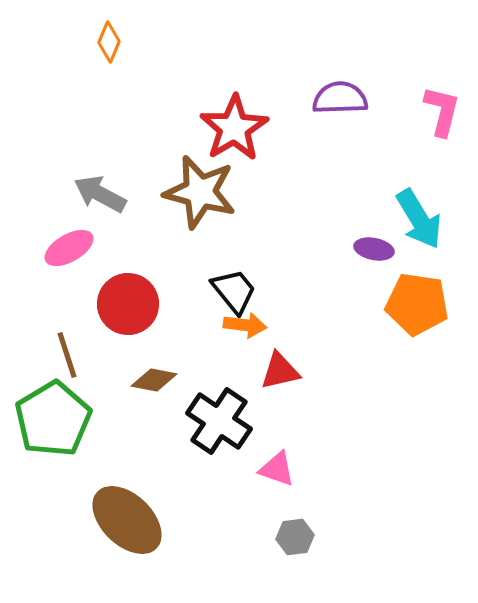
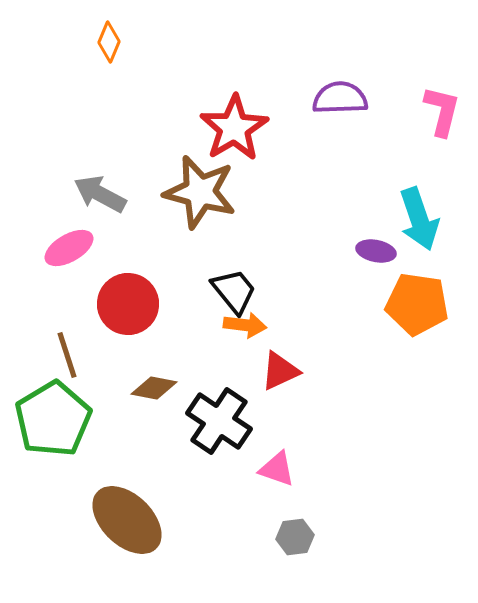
cyan arrow: rotated 12 degrees clockwise
purple ellipse: moved 2 px right, 2 px down
red triangle: rotated 12 degrees counterclockwise
brown diamond: moved 8 px down
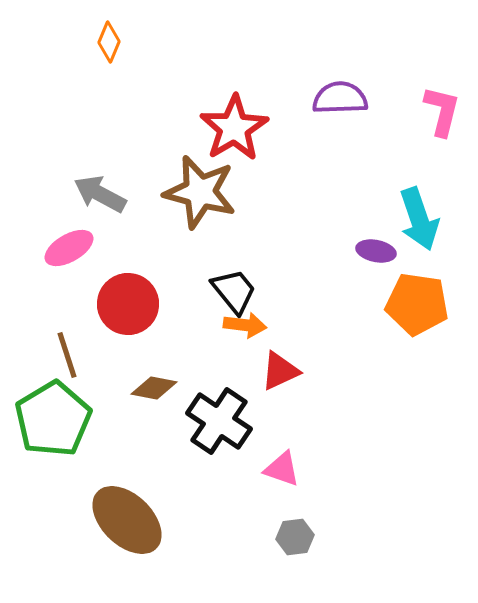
pink triangle: moved 5 px right
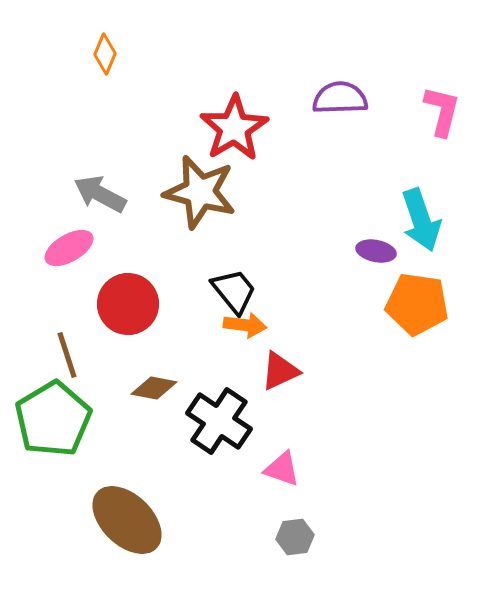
orange diamond: moved 4 px left, 12 px down
cyan arrow: moved 2 px right, 1 px down
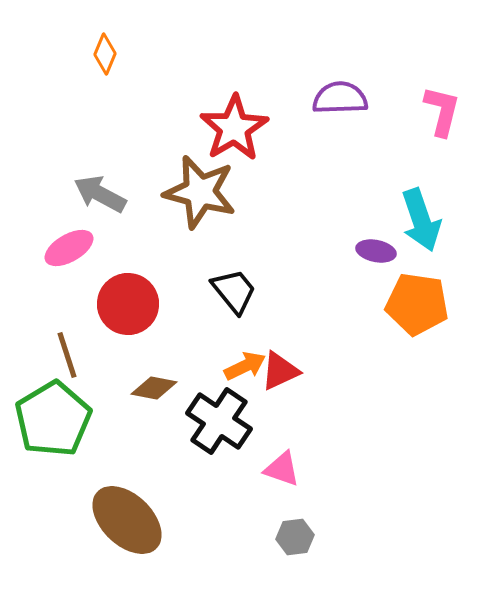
orange arrow: moved 41 px down; rotated 33 degrees counterclockwise
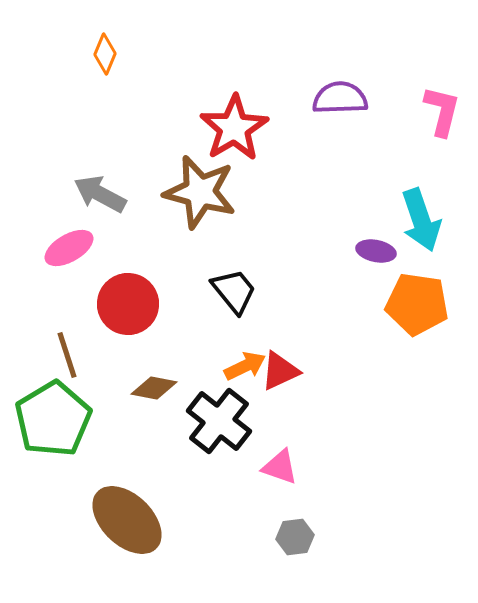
black cross: rotated 4 degrees clockwise
pink triangle: moved 2 px left, 2 px up
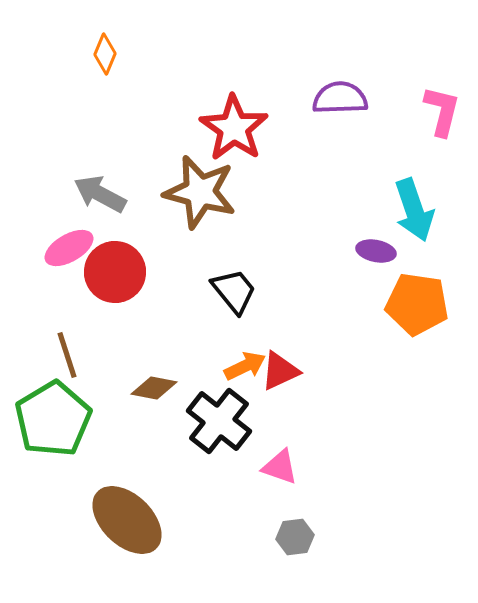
red star: rotated 6 degrees counterclockwise
cyan arrow: moved 7 px left, 10 px up
red circle: moved 13 px left, 32 px up
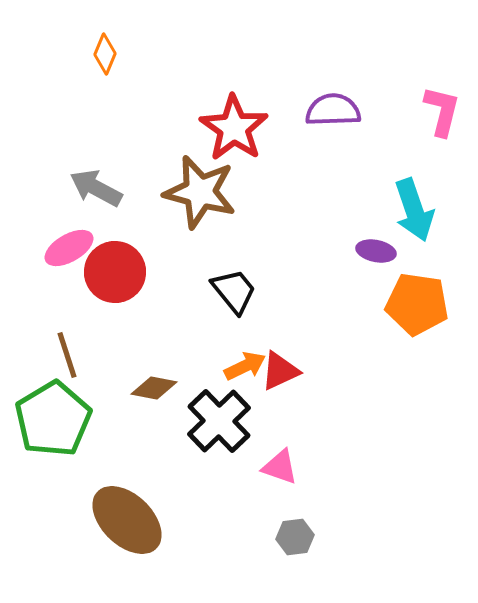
purple semicircle: moved 7 px left, 12 px down
gray arrow: moved 4 px left, 6 px up
black cross: rotated 8 degrees clockwise
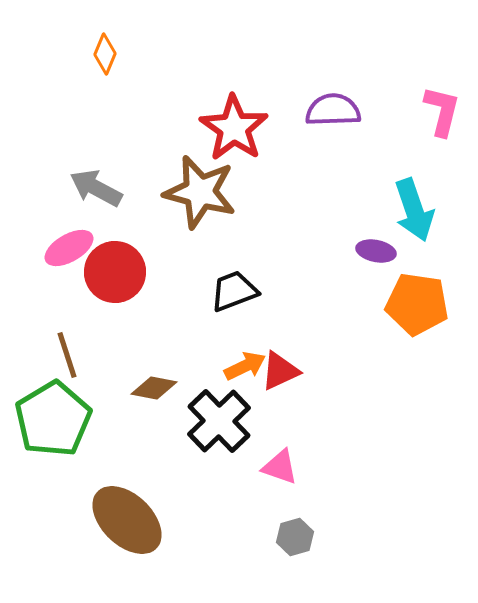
black trapezoid: rotated 72 degrees counterclockwise
gray hexagon: rotated 9 degrees counterclockwise
